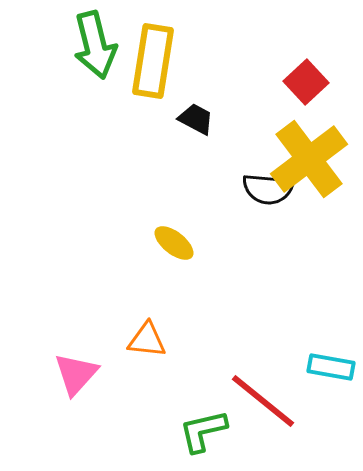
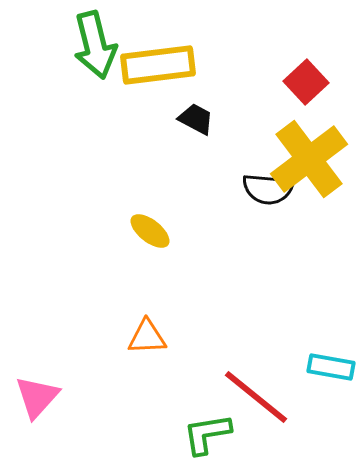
yellow rectangle: moved 5 px right, 4 px down; rotated 74 degrees clockwise
yellow ellipse: moved 24 px left, 12 px up
orange triangle: moved 3 px up; rotated 9 degrees counterclockwise
pink triangle: moved 39 px left, 23 px down
red line: moved 7 px left, 4 px up
green L-shape: moved 4 px right, 3 px down; rotated 4 degrees clockwise
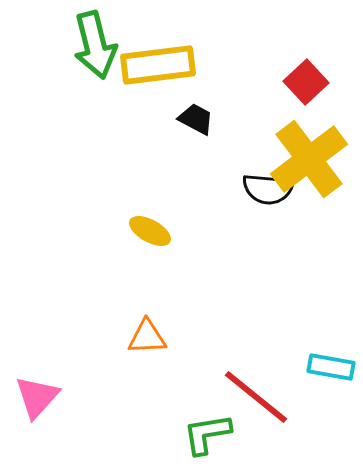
yellow ellipse: rotated 9 degrees counterclockwise
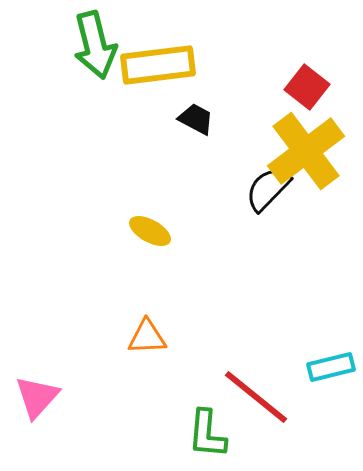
red square: moved 1 px right, 5 px down; rotated 9 degrees counterclockwise
yellow cross: moved 3 px left, 8 px up
black semicircle: rotated 129 degrees clockwise
cyan rectangle: rotated 24 degrees counterclockwise
green L-shape: rotated 76 degrees counterclockwise
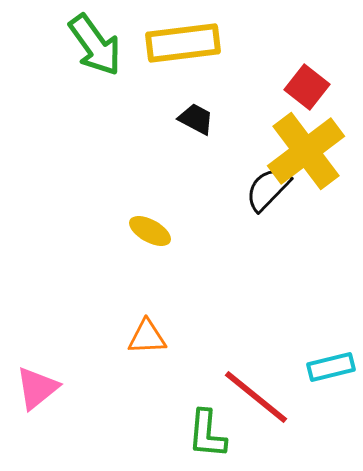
green arrow: rotated 22 degrees counterclockwise
yellow rectangle: moved 25 px right, 22 px up
pink triangle: moved 9 px up; rotated 9 degrees clockwise
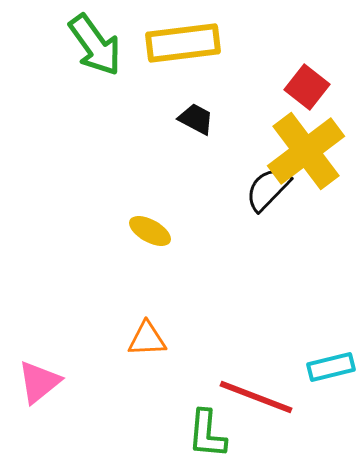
orange triangle: moved 2 px down
pink triangle: moved 2 px right, 6 px up
red line: rotated 18 degrees counterclockwise
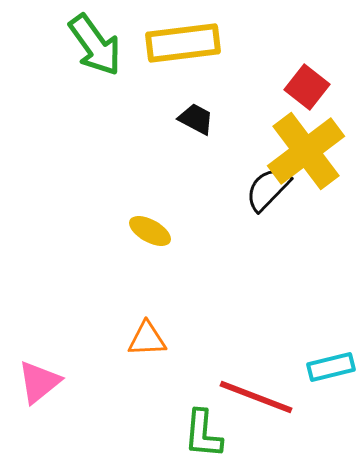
green L-shape: moved 4 px left
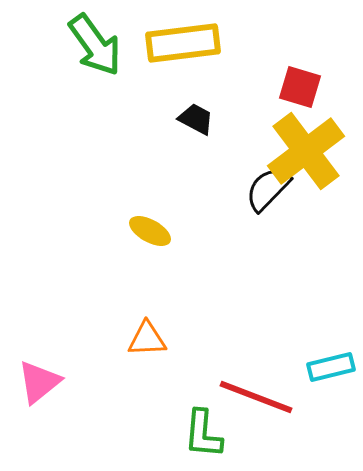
red square: moved 7 px left; rotated 21 degrees counterclockwise
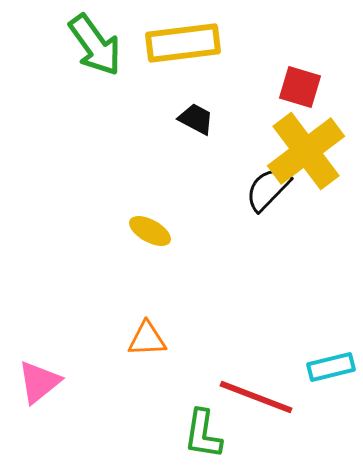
green L-shape: rotated 4 degrees clockwise
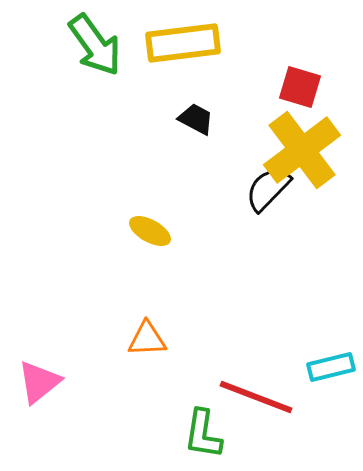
yellow cross: moved 4 px left, 1 px up
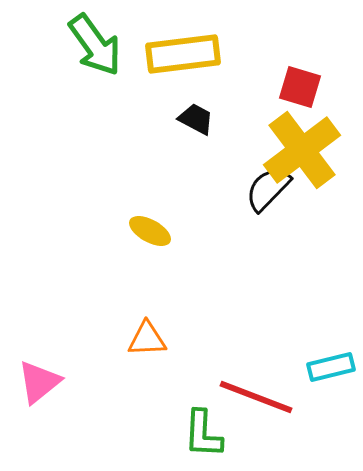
yellow rectangle: moved 11 px down
green L-shape: rotated 6 degrees counterclockwise
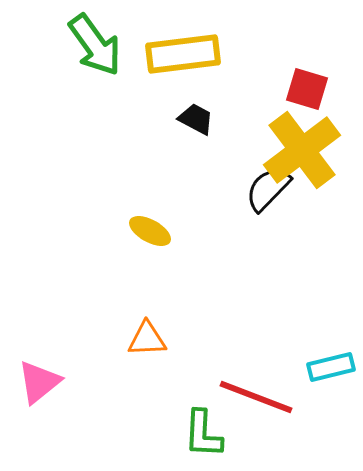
red square: moved 7 px right, 2 px down
